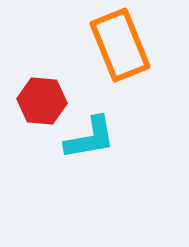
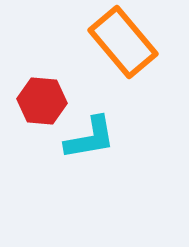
orange rectangle: moved 3 px right, 3 px up; rotated 18 degrees counterclockwise
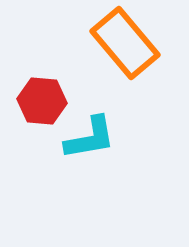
orange rectangle: moved 2 px right, 1 px down
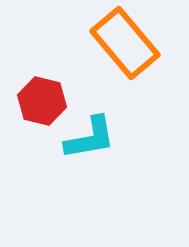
red hexagon: rotated 9 degrees clockwise
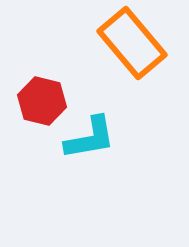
orange rectangle: moved 7 px right
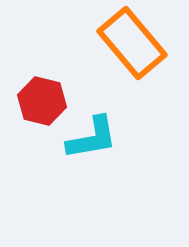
cyan L-shape: moved 2 px right
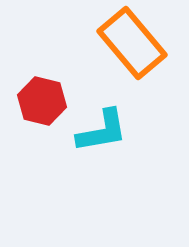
cyan L-shape: moved 10 px right, 7 px up
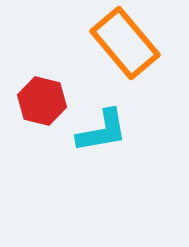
orange rectangle: moved 7 px left
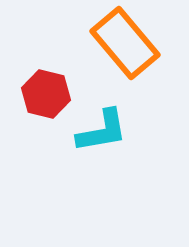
red hexagon: moved 4 px right, 7 px up
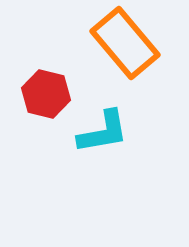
cyan L-shape: moved 1 px right, 1 px down
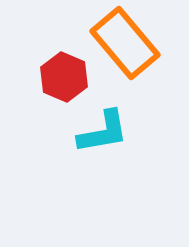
red hexagon: moved 18 px right, 17 px up; rotated 9 degrees clockwise
